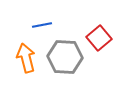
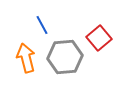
blue line: rotated 72 degrees clockwise
gray hexagon: rotated 8 degrees counterclockwise
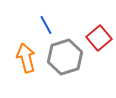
blue line: moved 4 px right
gray hexagon: rotated 12 degrees counterclockwise
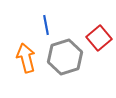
blue line: rotated 18 degrees clockwise
